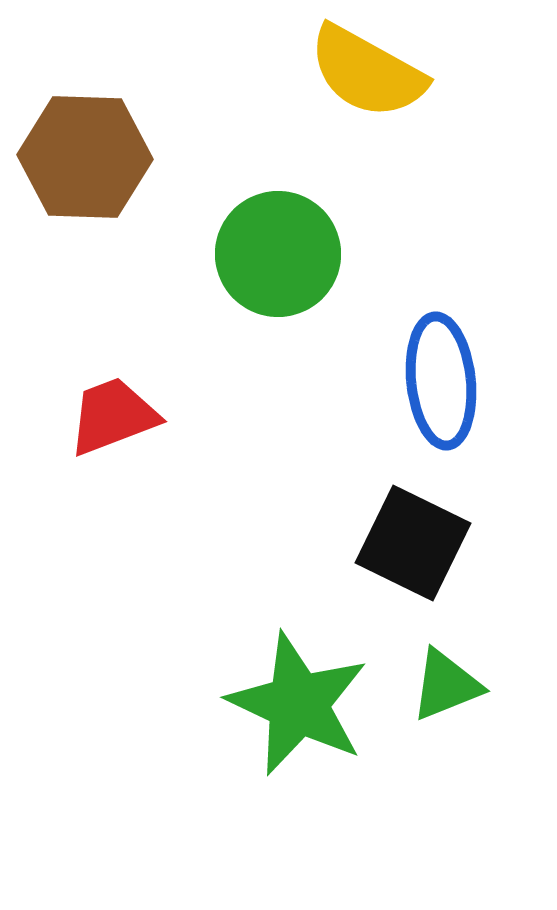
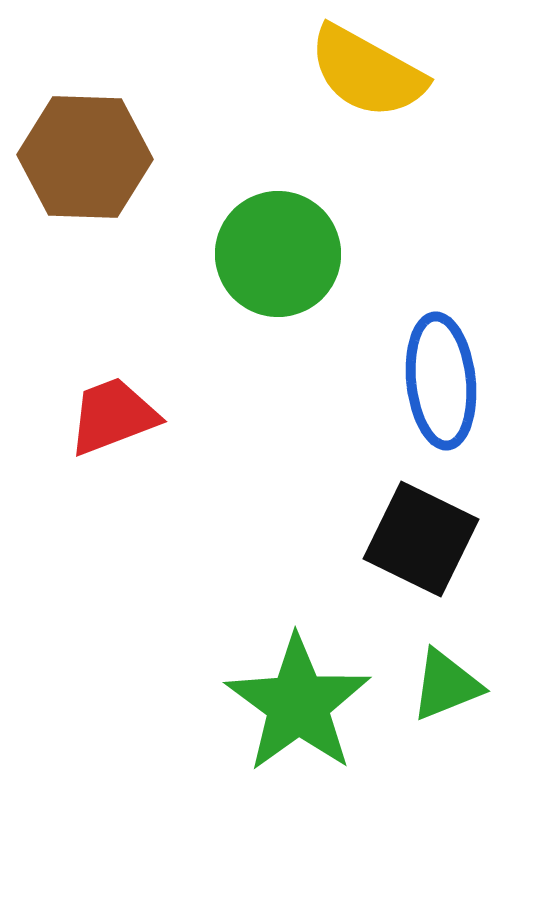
black square: moved 8 px right, 4 px up
green star: rotated 11 degrees clockwise
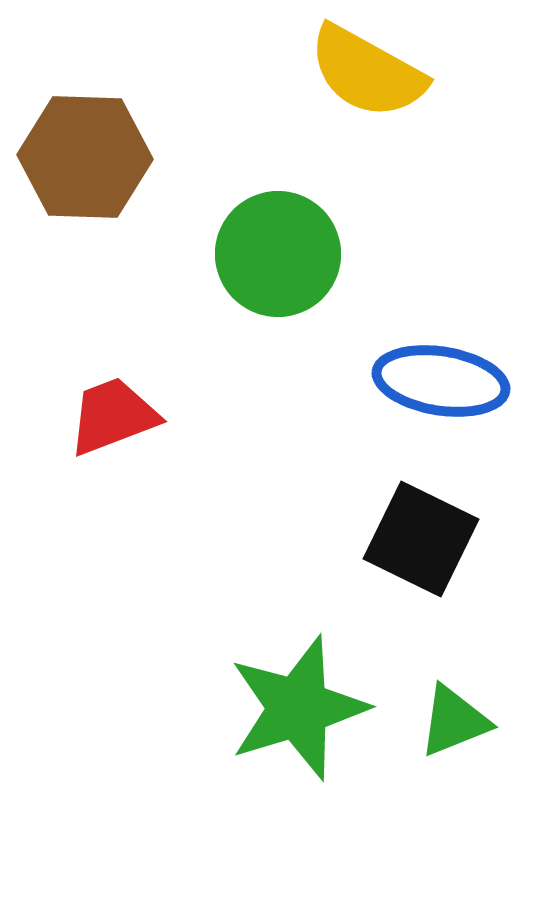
blue ellipse: rotated 75 degrees counterclockwise
green triangle: moved 8 px right, 36 px down
green star: moved 4 px down; rotated 19 degrees clockwise
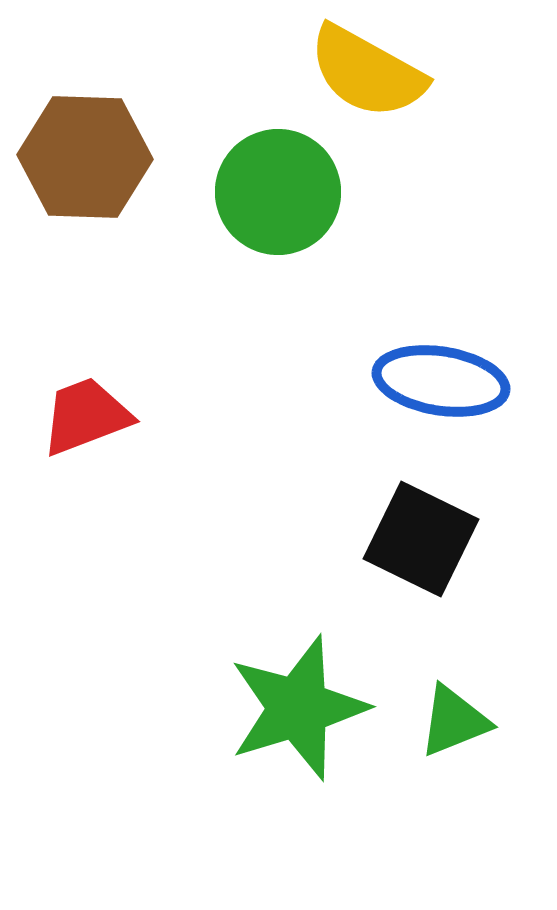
green circle: moved 62 px up
red trapezoid: moved 27 px left
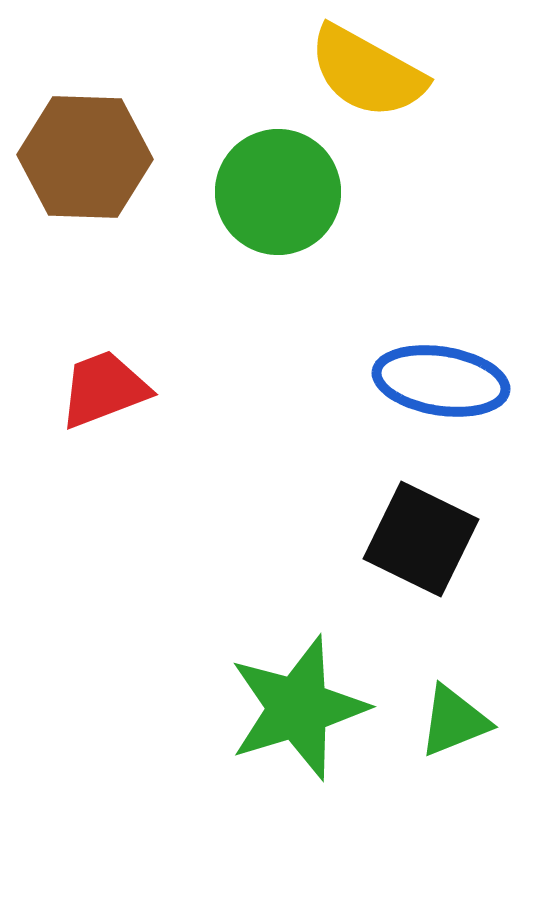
red trapezoid: moved 18 px right, 27 px up
